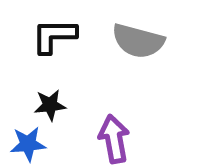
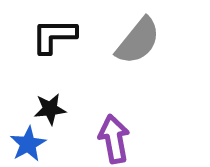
gray semicircle: rotated 66 degrees counterclockwise
black star: moved 4 px down
blue star: rotated 24 degrees counterclockwise
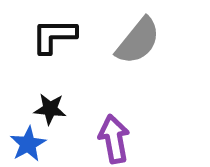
black star: rotated 12 degrees clockwise
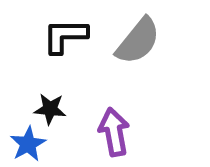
black L-shape: moved 11 px right
purple arrow: moved 7 px up
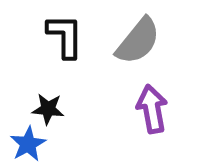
black L-shape: rotated 90 degrees clockwise
black star: moved 2 px left
purple arrow: moved 38 px right, 23 px up
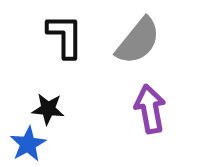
purple arrow: moved 2 px left
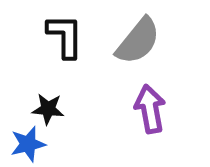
blue star: rotated 15 degrees clockwise
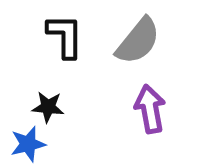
black star: moved 2 px up
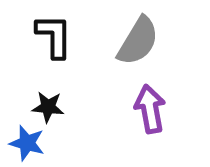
black L-shape: moved 11 px left
gray semicircle: rotated 8 degrees counterclockwise
blue star: moved 1 px left, 1 px up; rotated 30 degrees clockwise
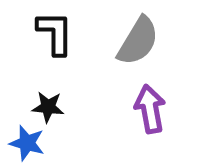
black L-shape: moved 1 px right, 3 px up
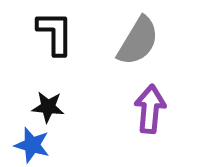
purple arrow: rotated 15 degrees clockwise
blue star: moved 5 px right, 2 px down
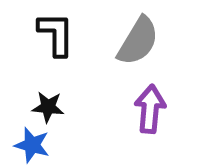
black L-shape: moved 1 px right, 1 px down
